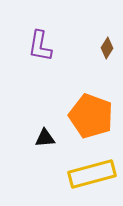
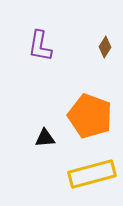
brown diamond: moved 2 px left, 1 px up
orange pentagon: moved 1 px left
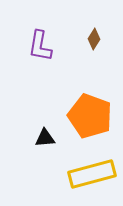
brown diamond: moved 11 px left, 8 px up
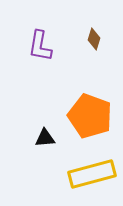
brown diamond: rotated 15 degrees counterclockwise
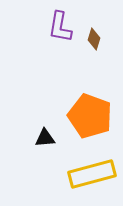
purple L-shape: moved 20 px right, 19 px up
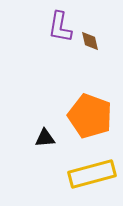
brown diamond: moved 4 px left, 2 px down; rotated 30 degrees counterclockwise
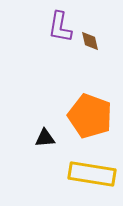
yellow rectangle: rotated 24 degrees clockwise
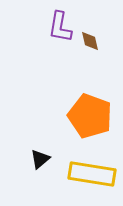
black triangle: moved 5 px left, 21 px down; rotated 35 degrees counterclockwise
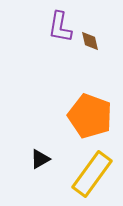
black triangle: rotated 10 degrees clockwise
yellow rectangle: rotated 63 degrees counterclockwise
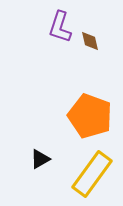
purple L-shape: rotated 8 degrees clockwise
